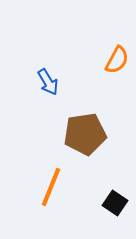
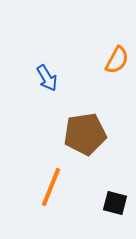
blue arrow: moved 1 px left, 4 px up
black square: rotated 20 degrees counterclockwise
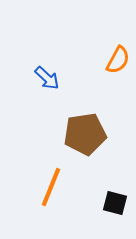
orange semicircle: moved 1 px right
blue arrow: rotated 16 degrees counterclockwise
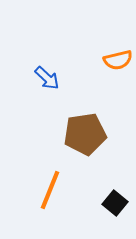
orange semicircle: rotated 48 degrees clockwise
orange line: moved 1 px left, 3 px down
black square: rotated 25 degrees clockwise
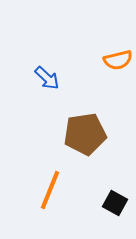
black square: rotated 10 degrees counterclockwise
